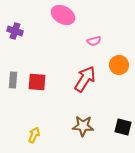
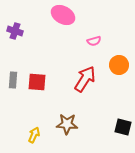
brown star: moved 16 px left, 2 px up
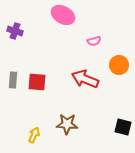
red arrow: rotated 100 degrees counterclockwise
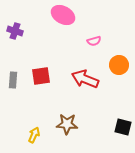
red square: moved 4 px right, 6 px up; rotated 12 degrees counterclockwise
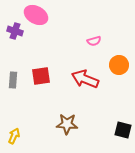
pink ellipse: moved 27 px left
black square: moved 3 px down
yellow arrow: moved 20 px left, 1 px down
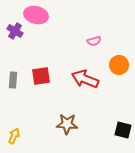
pink ellipse: rotated 15 degrees counterclockwise
purple cross: rotated 14 degrees clockwise
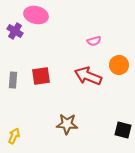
red arrow: moved 3 px right, 3 px up
